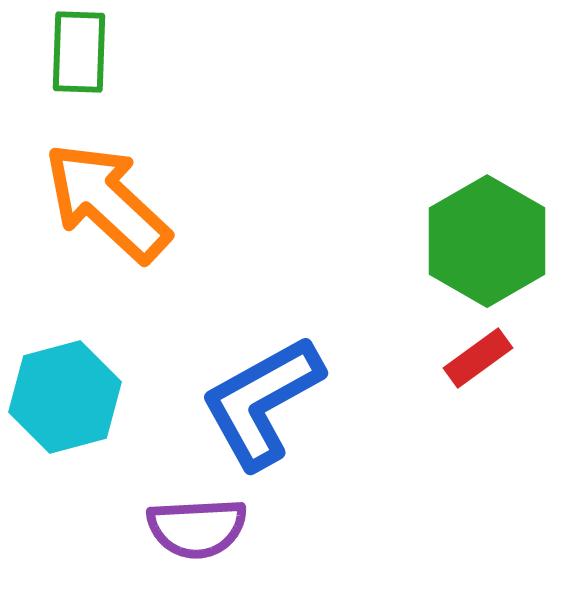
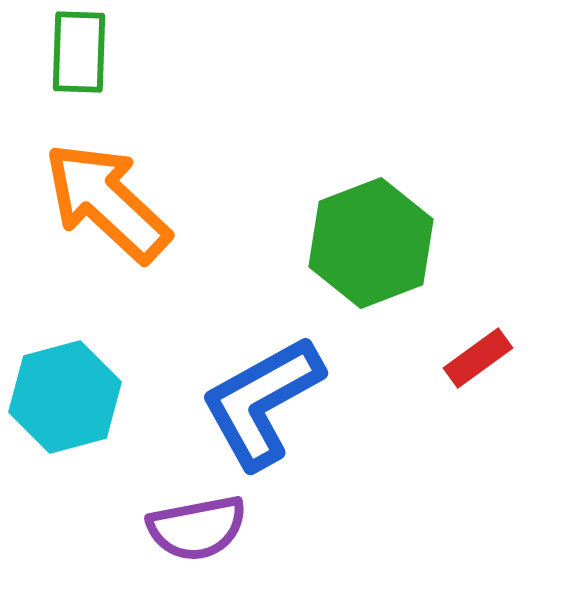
green hexagon: moved 116 px left, 2 px down; rotated 9 degrees clockwise
purple semicircle: rotated 8 degrees counterclockwise
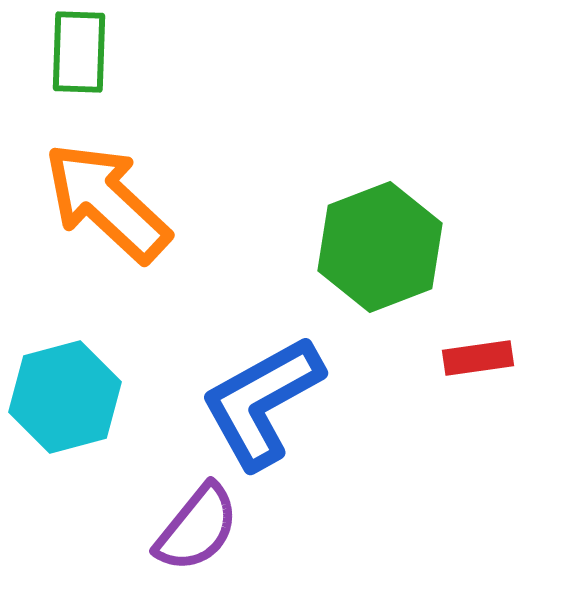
green hexagon: moved 9 px right, 4 px down
red rectangle: rotated 28 degrees clockwise
purple semicircle: rotated 40 degrees counterclockwise
